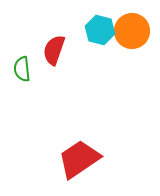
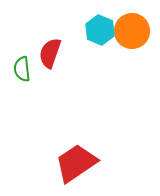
cyan hexagon: rotated 8 degrees clockwise
red semicircle: moved 4 px left, 3 px down
red trapezoid: moved 3 px left, 4 px down
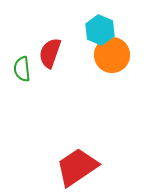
orange circle: moved 20 px left, 24 px down
red trapezoid: moved 1 px right, 4 px down
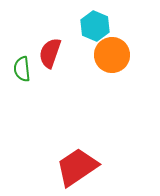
cyan hexagon: moved 5 px left, 4 px up
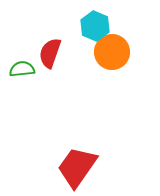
orange circle: moved 3 px up
green semicircle: rotated 90 degrees clockwise
red trapezoid: rotated 21 degrees counterclockwise
